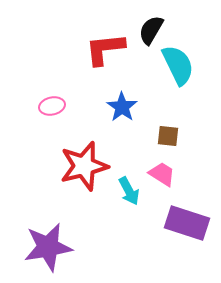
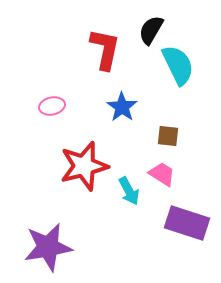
red L-shape: rotated 108 degrees clockwise
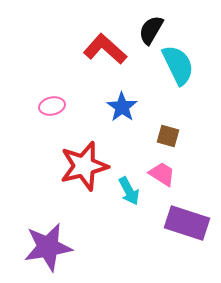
red L-shape: rotated 60 degrees counterclockwise
brown square: rotated 10 degrees clockwise
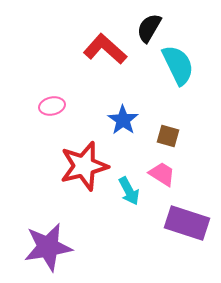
black semicircle: moved 2 px left, 2 px up
blue star: moved 1 px right, 13 px down
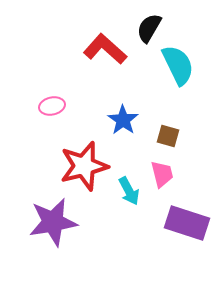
pink trapezoid: rotated 44 degrees clockwise
purple star: moved 5 px right, 25 px up
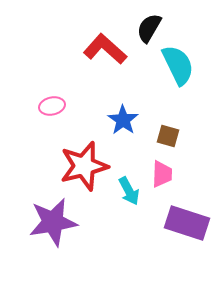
pink trapezoid: rotated 16 degrees clockwise
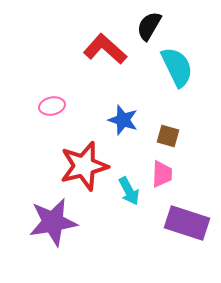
black semicircle: moved 2 px up
cyan semicircle: moved 1 px left, 2 px down
blue star: rotated 16 degrees counterclockwise
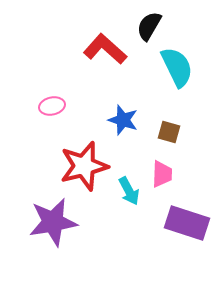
brown square: moved 1 px right, 4 px up
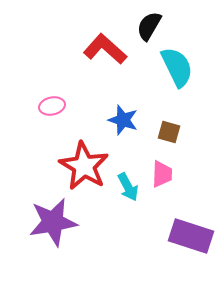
red star: rotated 27 degrees counterclockwise
cyan arrow: moved 1 px left, 4 px up
purple rectangle: moved 4 px right, 13 px down
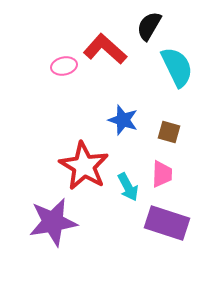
pink ellipse: moved 12 px right, 40 px up
purple rectangle: moved 24 px left, 13 px up
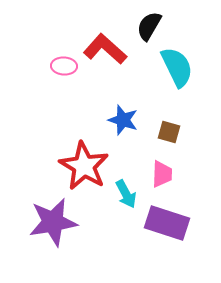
pink ellipse: rotated 15 degrees clockwise
cyan arrow: moved 2 px left, 7 px down
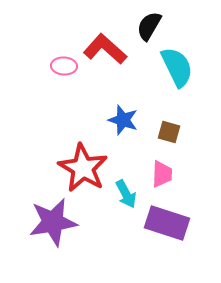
red star: moved 1 px left, 2 px down
